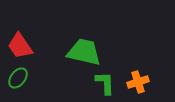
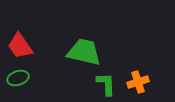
green ellipse: rotated 35 degrees clockwise
green L-shape: moved 1 px right, 1 px down
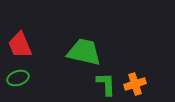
red trapezoid: moved 1 px up; rotated 12 degrees clockwise
orange cross: moved 3 px left, 2 px down
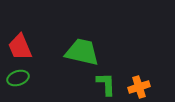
red trapezoid: moved 2 px down
green trapezoid: moved 2 px left
orange cross: moved 4 px right, 3 px down
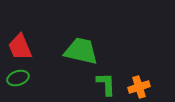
green trapezoid: moved 1 px left, 1 px up
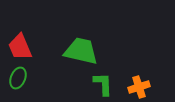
green ellipse: rotated 50 degrees counterclockwise
green L-shape: moved 3 px left
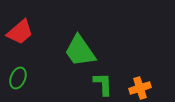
red trapezoid: moved 15 px up; rotated 108 degrees counterclockwise
green trapezoid: moved 1 px left; rotated 138 degrees counterclockwise
orange cross: moved 1 px right, 1 px down
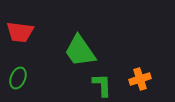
red trapezoid: rotated 48 degrees clockwise
green L-shape: moved 1 px left, 1 px down
orange cross: moved 9 px up
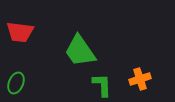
green ellipse: moved 2 px left, 5 px down
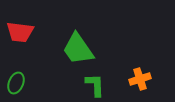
green trapezoid: moved 2 px left, 2 px up
green L-shape: moved 7 px left
